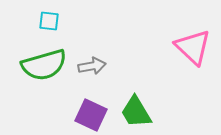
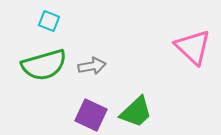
cyan square: rotated 15 degrees clockwise
green trapezoid: rotated 102 degrees counterclockwise
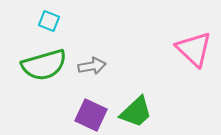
pink triangle: moved 1 px right, 2 px down
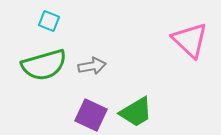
pink triangle: moved 4 px left, 9 px up
green trapezoid: rotated 12 degrees clockwise
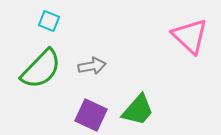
pink triangle: moved 4 px up
green semicircle: moved 3 px left, 4 px down; rotated 30 degrees counterclockwise
green trapezoid: moved 2 px right, 2 px up; rotated 18 degrees counterclockwise
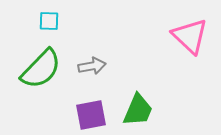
cyan square: rotated 20 degrees counterclockwise
green trapezoid: rotated 18 degrees counterclockwise
purple square: rotated 36 degrees counterclockwise
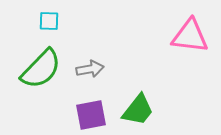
pink triangle: rotated 36 degrees counterclockwise
gray arrow: moved 2 px left, 3 px down
green trapezoid: rotated 15 degrees clockwise
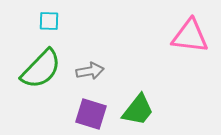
gray arrow: moved 2 px down
purple square: moved 1 px up; rotated 28 degrees clockwise
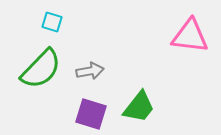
cyan square: moved 3 px right, 1 px down; rotated 15 degrees clockwise
green trapezoid: moved 1 px right, 3 px up
